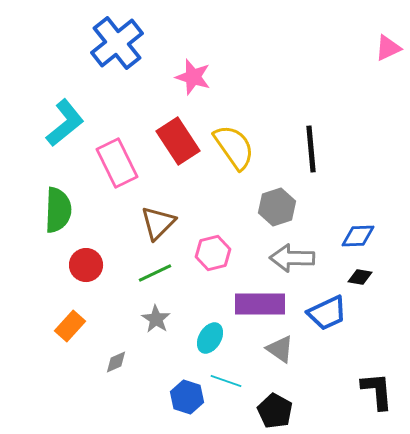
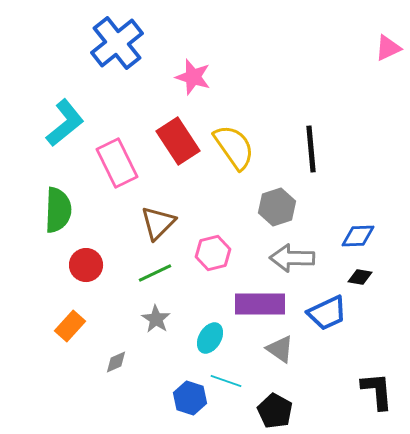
blue hexagon: moved 3 px right, 1 px down
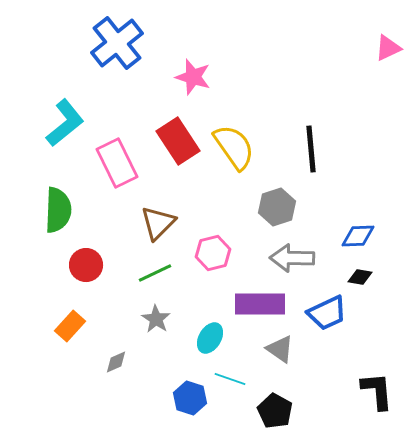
cyan line: moved 4 px right, 2 px up
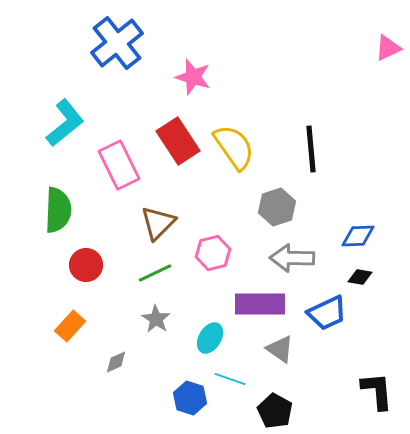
pink rectangle: moved 2 px right, 2 px down
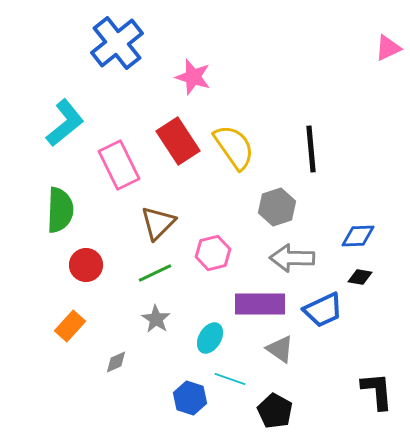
green semicircle: moved 2 px right
blue trapezoid: moved 4 px left, 3 px up
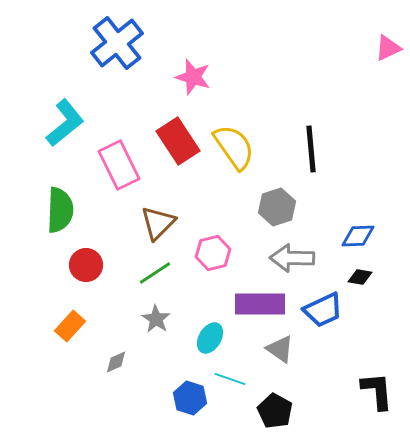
green line: rotated 8 degrees counterclockwise
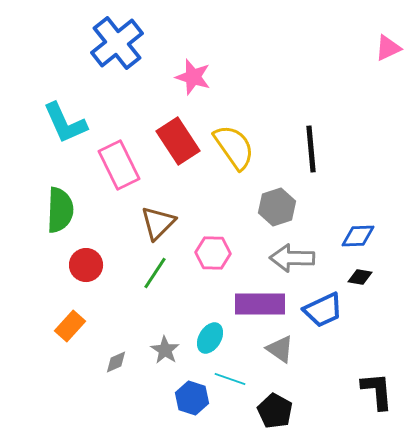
cyan L-shape: rotated 105 degrees clockwise
pink hexagon: rotated 16 degrees clockwise
green line: rotated 24 degrees counterclockwise
gray star: moved 9 px right, 31 px down
blue hexagon: moved 2 px right
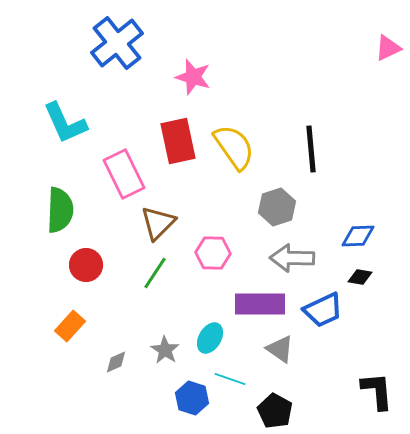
red rectangle: rotated 21 degrees clockwise
pink rectangle: moved 5 px right, 9 px down
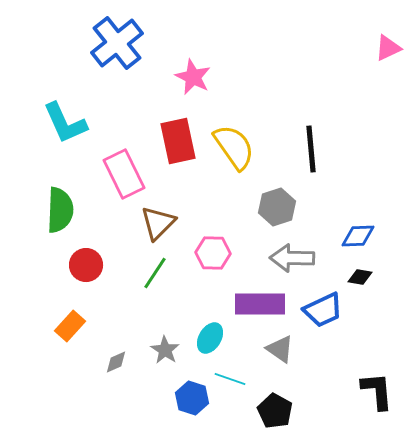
pink star: rotated 9 degrees clockwise
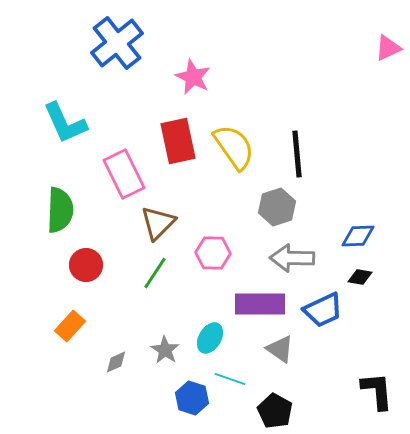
black line: moved 14 px left, 5 px down
